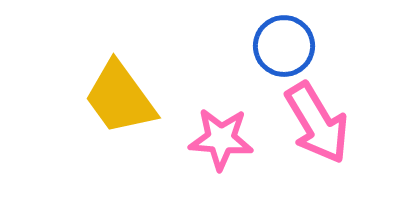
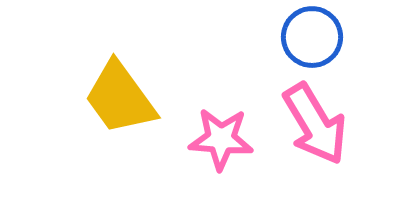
blue circle: moved 28 px right, 9 px up
pink arrow: moved 2 px left, 1 px down
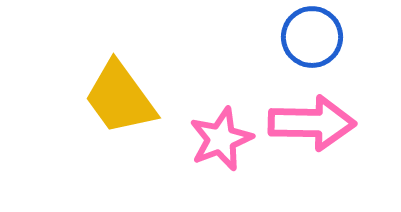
pink arrow: moved 3 px left, 1 px up; rotated 58 degrees counterclockwise
pink star: rotated 26 degrees counterclockwise
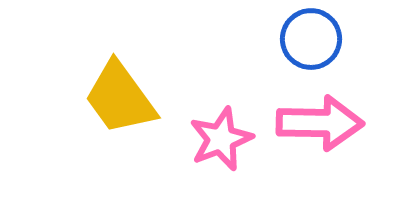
blue circle: moved 1 px left, 2 px down
pink arrow: moved 8 px right
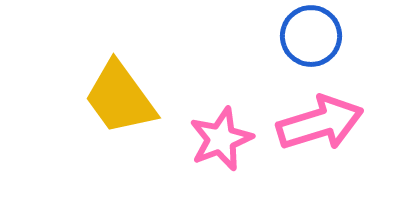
blue circle: moved 3 px up
pink arrow: rotated 18 degrees counterclockwise
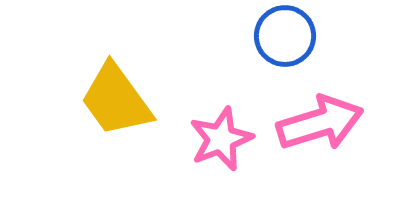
blue circle: moved 26 px left
yellow trapezoid: moved 4 px left, 2 px down
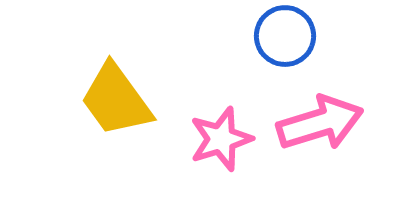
pink star: rotated 4 degrees clockwise
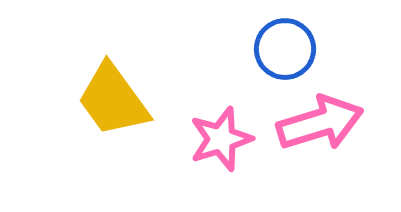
blue circle: moved 13 px down
yellow trapezoid: moved 3 px left
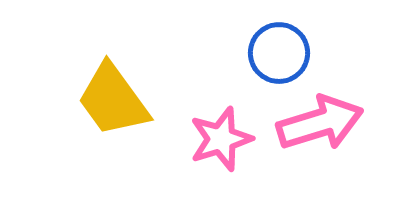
blue circle: moved 6 px left, 4 px down
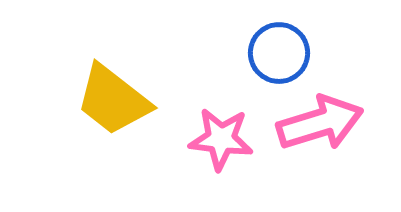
yellow trapezoid: rotated 16 degrees counterclockwise
pink star: rotated 24 degrees clockwise
